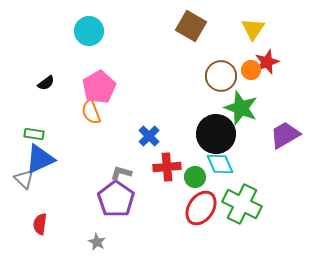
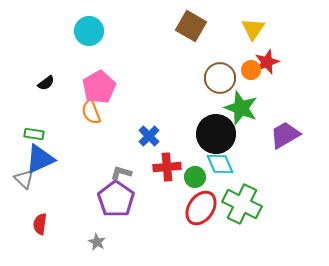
brown circle: moved 1 px left, 2 px down
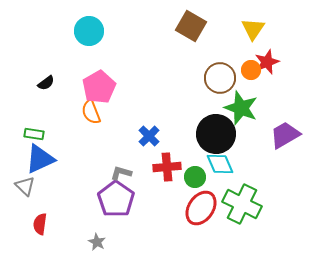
gray triangle: moved 1 px right, 7 px down
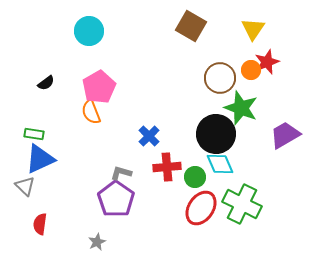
gray star: rotated 18 degrees clockwise
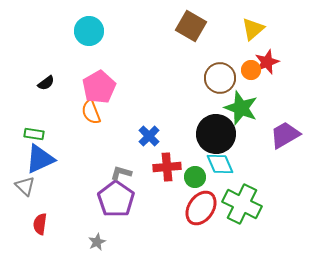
yellow triangle: rotated 15 degrees clockwise
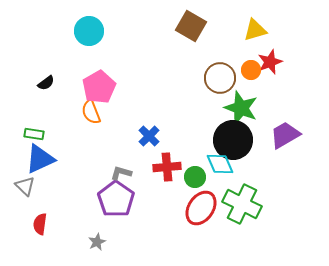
yellow triangle: moved 2 px right, 1 px down; rotated 25 degrees clockwise
red star: moved 3 px right
black circle: moved 17 px right, 6 px down
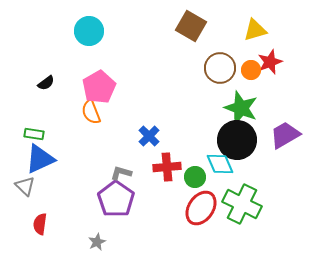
brown circle: moved 10 px up
black circle: moved 4 px right
